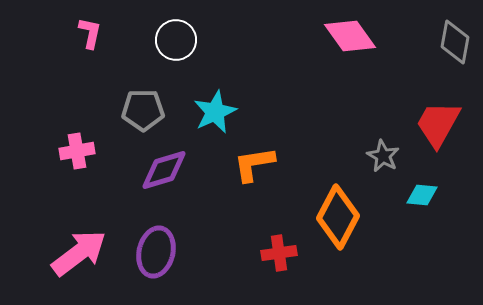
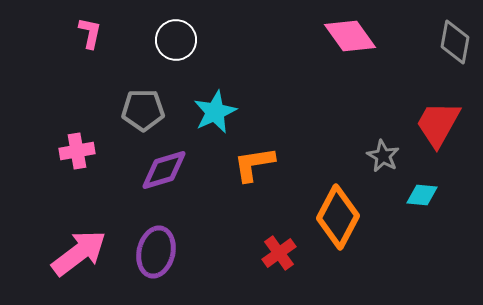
red cross: rotated 28 degrees counterclockwise
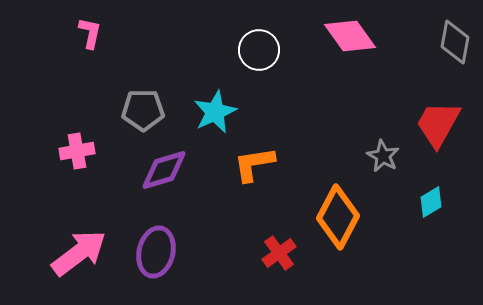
white circle: moved 83 px right, 10 px down
cyan diamond: moved 9 px right, 7 px down; rotated 36 degrees counterclockwise
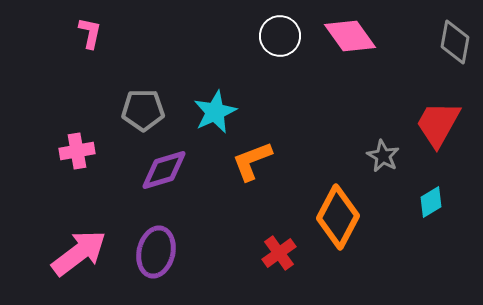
white circle: moved 21 px right, 14 px up
orange L-shape: moved 2 px left, 3 px up; rotated 12 degrees counterclockwise
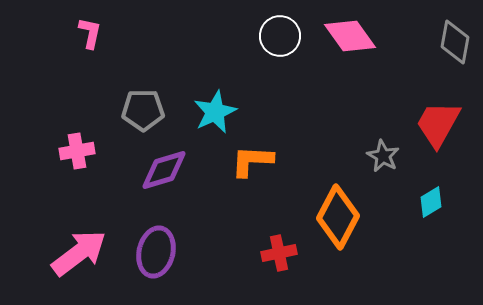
orange L-shape: rotated 24 degrees clockwise
red cross: rotated 24 degrees clockwise
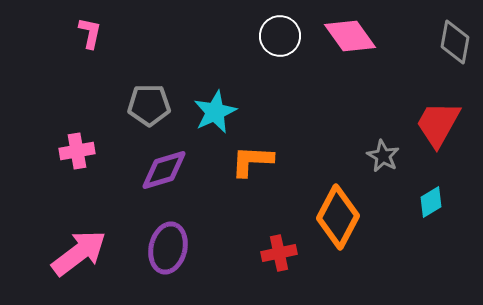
gray pentagon: moved 6 px right, 5 px up
purple ellipse: moved 12 px right, 4 px up
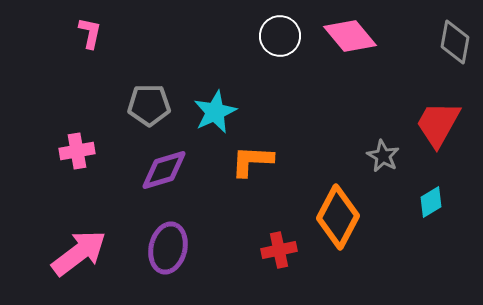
pink diamond: rotated 4 degrees counterclockwise
red cross: moved 3 px up
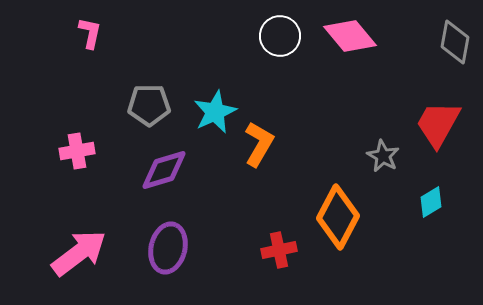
orange L-shape: moved 7 px right, 17 px up; rotated 117 degrees clockwise
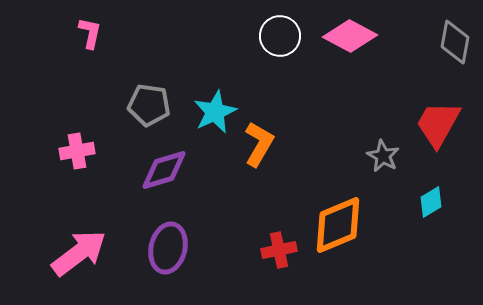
pink diamond: rotated 22 degrees counterclockwise
gray pentagon: rotated 9 degrees clockwise
orange diamond: moved 8 px down; rotated 40 degrees clockwise
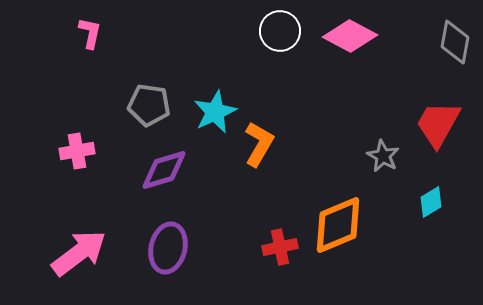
white circle: moved 5 px up
red cross: moved 1 px right, 3 px up
